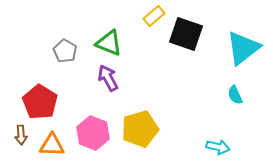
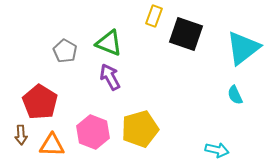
yellow rectangle: rotated 30 degrees counterclockwise
purple arrow: moved 2 px right, 1 px up
pink hexagon: moved 1 px up
cyan arrow: moved 1 px left, 3 px down
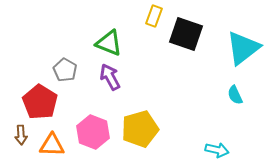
gray pentagon: moved 19 px down
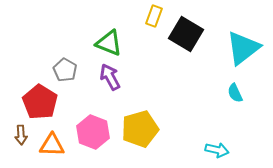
black square: rotated 12 degrees clockwise
cyan semicircle: moved 2 px up
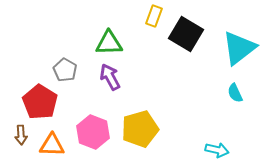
green triangle: rotated 24 degrees counterclockwise
cyan triangle: moved 4 px left
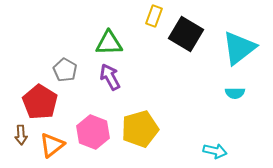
cyan semicircle: rotated 66 degrees counterclockwise
orange triangle: rotated 40 degrees counterclockwise
cyan arrow: moved 2 px left, 1 px down
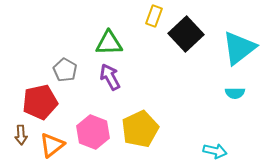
black square: rotated 16 degrees clockwise
red pentagon: rotated 28 degrees clockwise
yellow pentagon: rotated 9 degrees counterclockwise
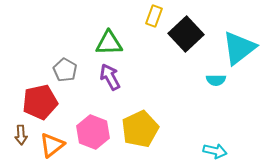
cyan semicircle: moved 19 px left, 13 px up
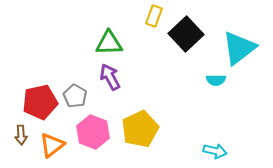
gray pentagon: moved 10 px right, 26 px down
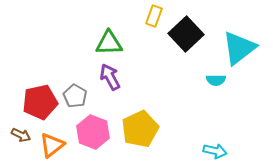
brown arrow: rotated 60 degrees counterclockwise
